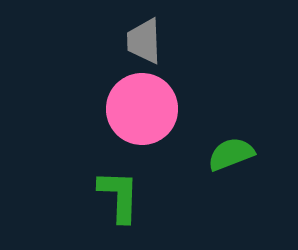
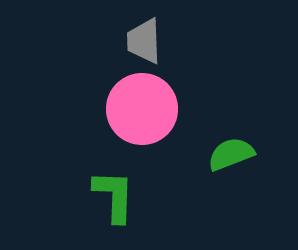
green L-shape: moved 5 px left
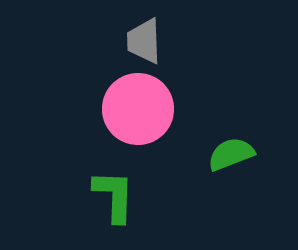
pink circle: moved 4 px left
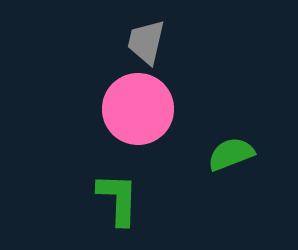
gray trapezoid: moved 2 px right, 1 px down; rotated 15 degrees clockwise
green L-shape: moved 4 px right, 3 px down
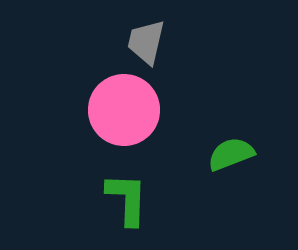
pink circle: moved 14 px left, 1 px down
green L-shape: moved 9 px right
